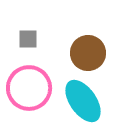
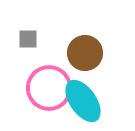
brown circle: moved 3 px left
pink circle: moved 20 px right
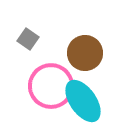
gray square: rotated 35 degrees clockwise
pink circle: moved 2 px right, 2 px up
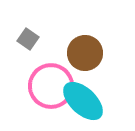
cyan ellipse: rotated 12 degrees counterclockwise
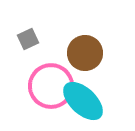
gray square: rotated 30 degrees clockwise
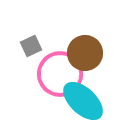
gray square: moved 3 px right, 7 px down
pink circle: moved 9 px right, 12 px up
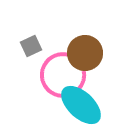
pink circle: moved 3 px right, 1 px down
cyan ellipse: moved 2 px left, 4 px down
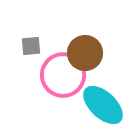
gray square: rotated 20 degrees clockwise
cyan ellipse: moved 22 px right
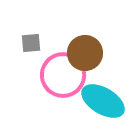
gray square: moved 3 px up
cyan ellipse: moved 4 px up; rotated 12 degrees counterclockwise
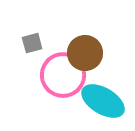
gray square: moved 1 px right; rotated 10 degrees counterclockwise
